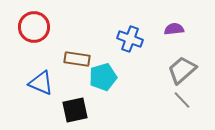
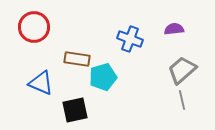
gray line: rotated 30 degrees clockwise
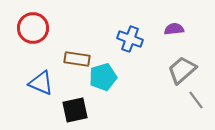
red circle: moved 1 px left, 1 px down
gray line: moved 14 px right; rotated 24 degrees counterclockwise
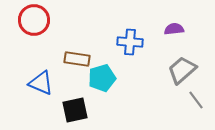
red circle: moved 1 px right, 8 px up
blue cross: moved 3 px down; rotated 15 degrees counterclockwise
cyan pentagon: moved 1 px left, 1 px down
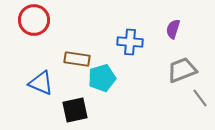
purple semicircle: moved 1 px left; rotated 66 degrees counterclockwise
gray trapezoid: rotated 20 degrees clockwise
gray line: moved 4 px right, 2 px up
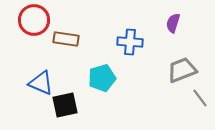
purple semicircle: moved 6 px up
brown rectangle: moved 11 px left, 20 px up
black square: moved 10 px left, 5 px up
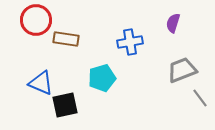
red circle: moved 2 px right
blue cross: rotated 15 degrees counterclockwise
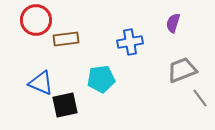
brown rectangle: rotated 15 degrees counterclockwise
cyan pentagon: moved 1 px left, 1 px down; rotated 8 degrees clockwise
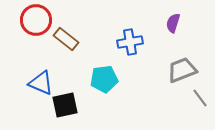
brown rectangle: rotated 45 degrees clockwise
cyan pentagon: moved 3 px right
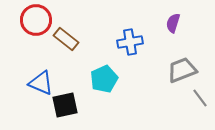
cyan pentagon: rotated 16 degrees counterclockwise
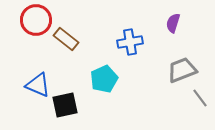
blue triangle: moved 3 px left, 2 px down
